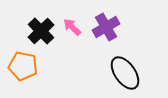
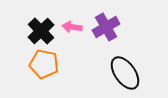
pink arrow: rotated 36 degrees counterclockwise
orange pentagon: moved 21 px right, 2 px up
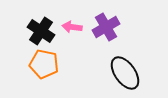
black cross: rotated 12 degrees counterclockwise
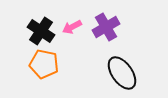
pink arrow: rotated 36 degrees counterclockwise
black ellipse: moved 3 px left
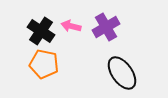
pink arrow: moved 1 px left, 1 px up; rotated 42 degrees clockwise
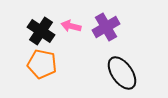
orange pentagon: moved 2 px left
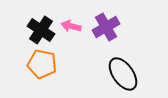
black cross: moved 1 px up
black ellipse: moved 1 px right, 1 px down
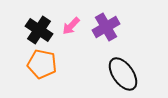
pink arrow: rotated 60 degrees counterclockwise
black cross: moved 2 px left
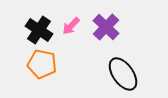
purple cross: rotated 16 degrees counterclockwise
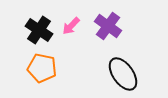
purple cross: moved 2 px right, 1 px up; rotated 8 degrees counterclockwise
orange pentagon: moved 4 px down
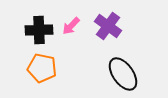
black cross: rotated 36 degrees counterclockwise
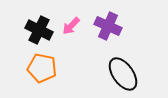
purple cross: rotated 12 degrees counterclockwise
black cross: rotated 28 degrees clockwise
